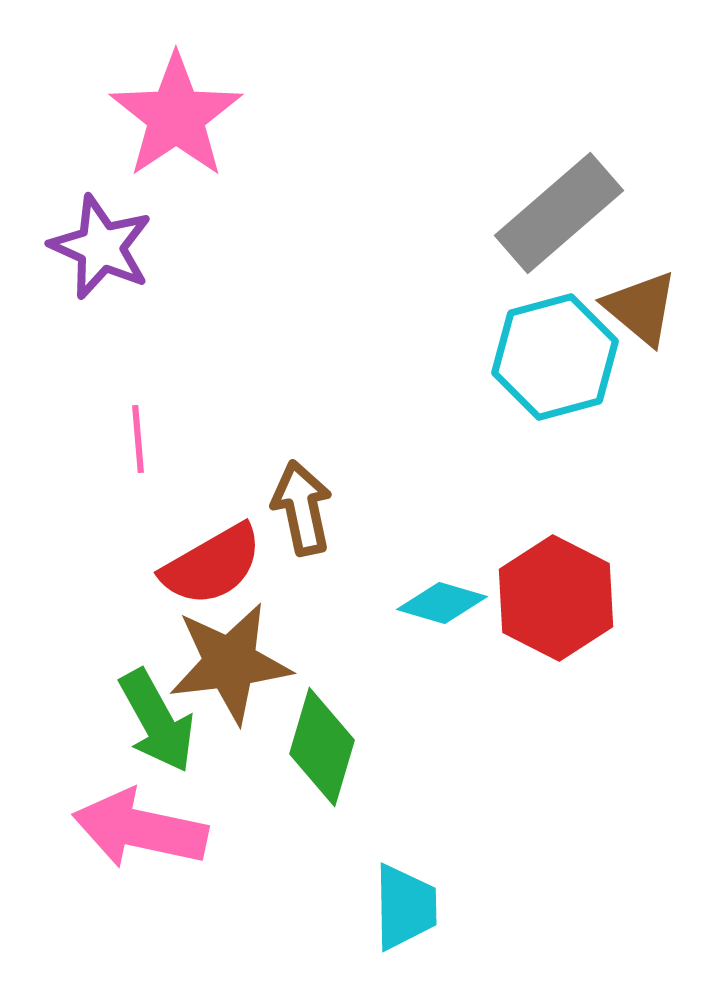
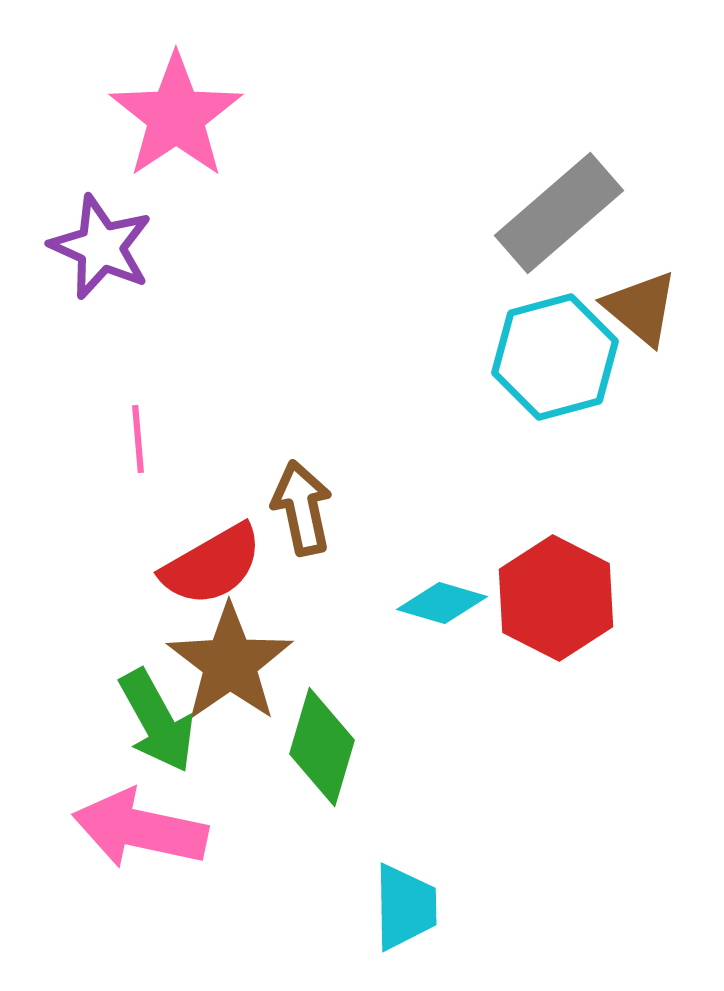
brown star: rotated 28 degrees counterclockwise
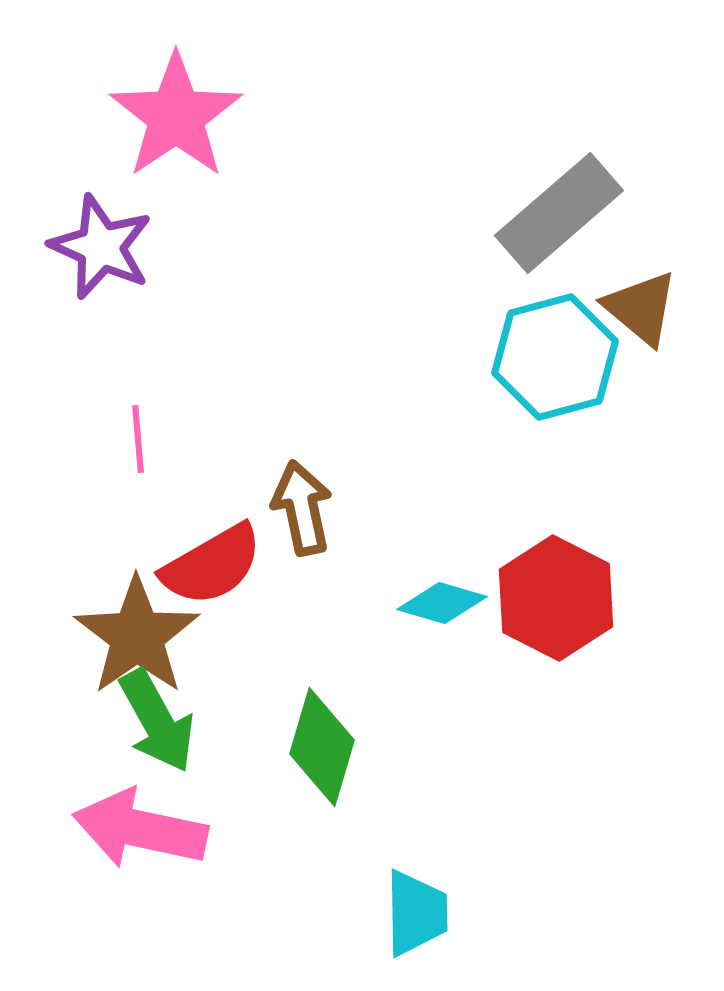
brown star: moved 93 px left, 27 px up
cyan trapezoid: moved 11 px right, 6 px down
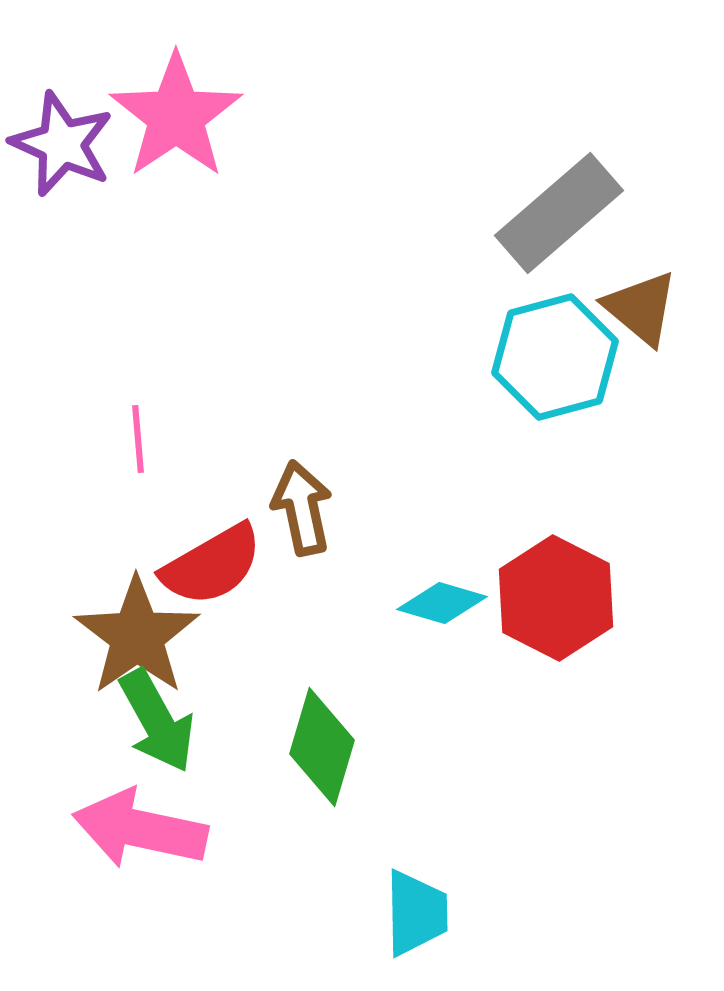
purple star: moved 39 px left, 103 px up
